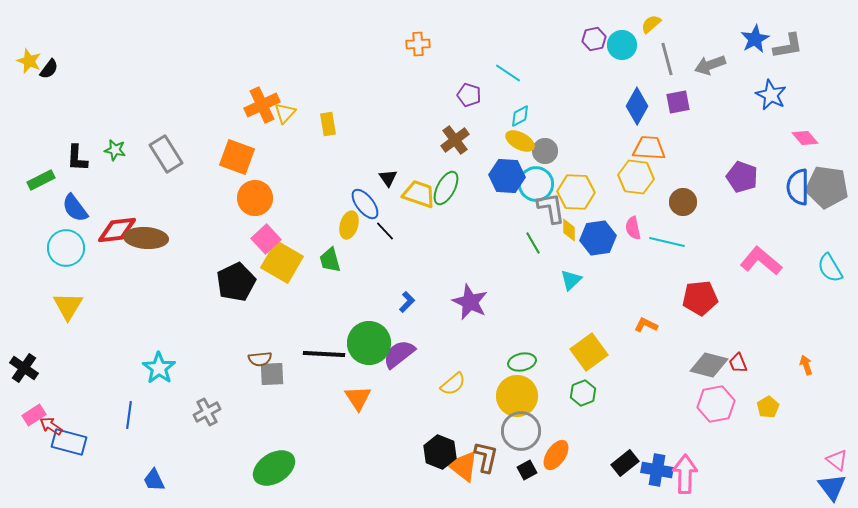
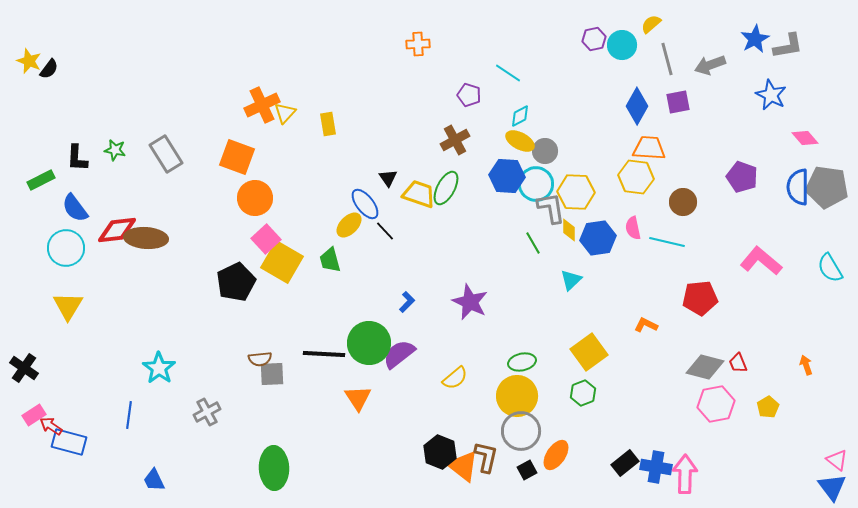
brown cross at (455, 140): rotated 8 degrees clockwise
yellow ellipse at (349, 225): rotated 28 degrees clockwise
gray diamond at (709, 365): moved 4 px left, 2 px down
yellow semicircle at (453, 384): moved 2 px right, 6 px up
green ellipse at (274, 468): rotated 60 degrees counterclockwise
blue cross at (657, 470): moved 1 px left, 3 px up
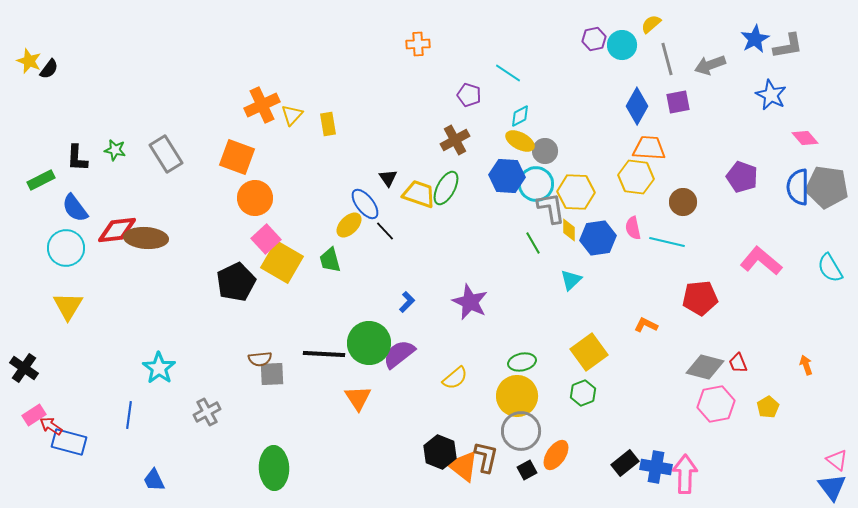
yellow triangle at (285, 113): moved 7 px right, 2 px down
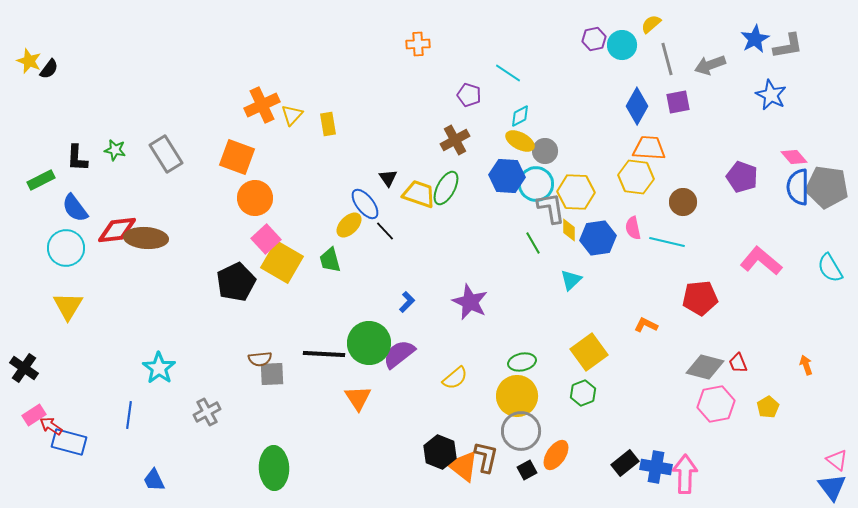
pink diamond at (805, 138): moved 11 px left, 19 px down
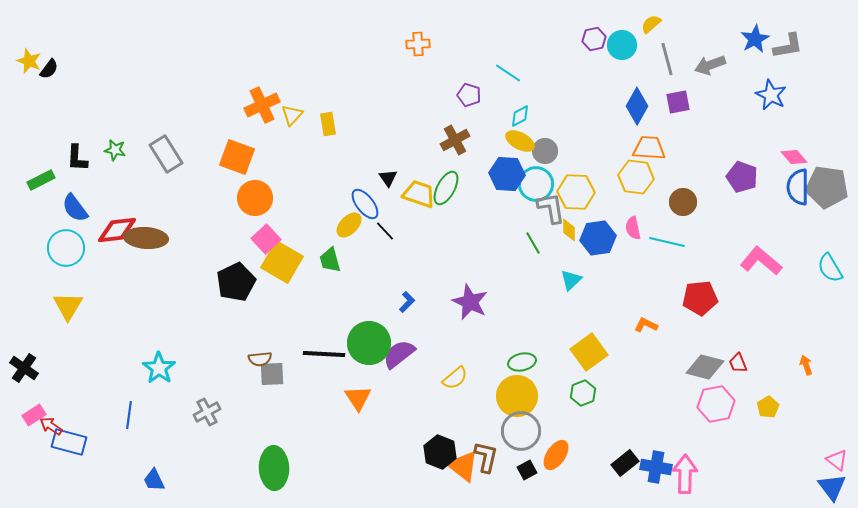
blue hexagon at (507, 176): moved 2 px up
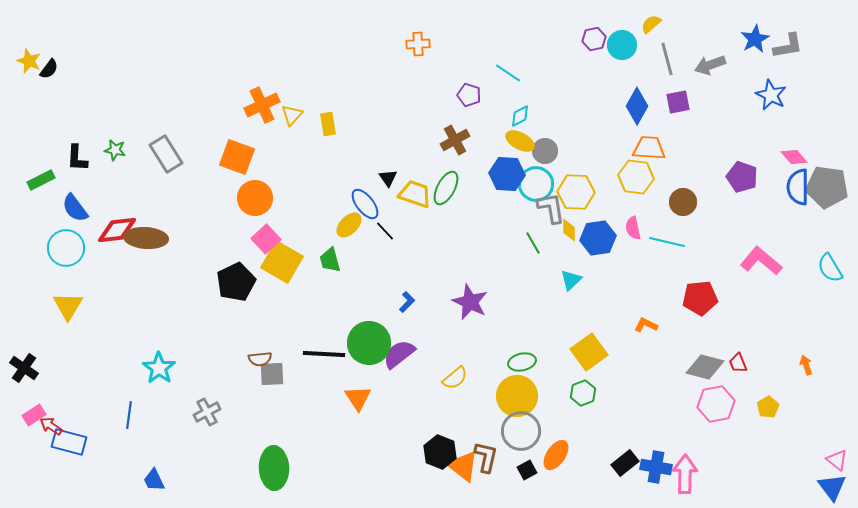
yellow trapezoid at (419, 194): moved 4 px left
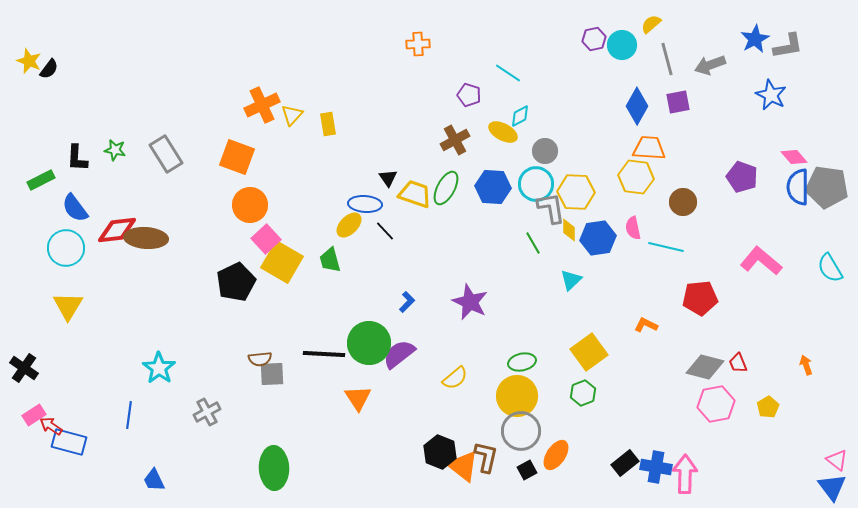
yellow ellipse at (520, 141): moved 17 px left, 9 px up
blue hexagon at (507, 174): moved 14 px left, 13 px down
orange circle at (255, 198): moved 5 px left, 7 px down
blue ellipse at (365, 204): rotated 48 degrees counterclockwise
cyan line at (667, 242): moved 1 px left, 5 px down
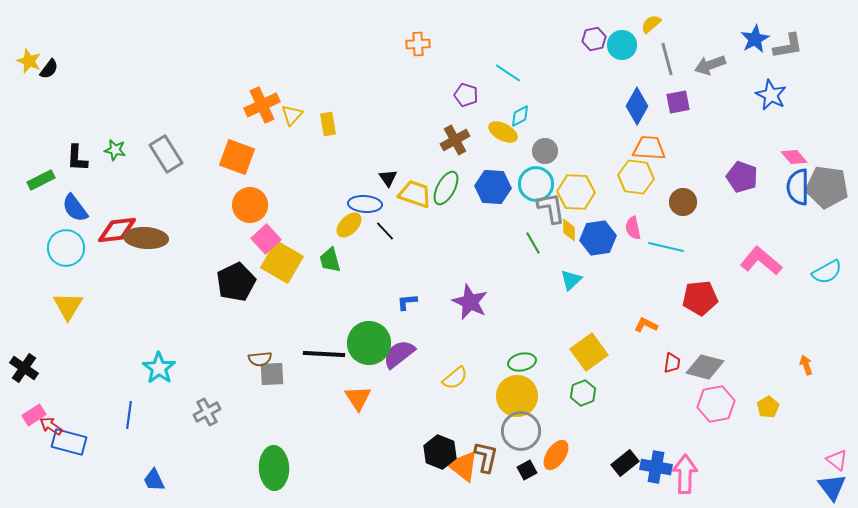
purple pentagon at (469, 95): moved 3 px left
cyan semicircle at (830, 268): moved 3 px left, 4 px down; rotated 88 degrees counterclockwise
blue L-shape at (407, 302): rotated 140 degrees counterclockwise
red trapezoid at (738, 363): moved 66 px left; rotated 150 degrees counterclockwise
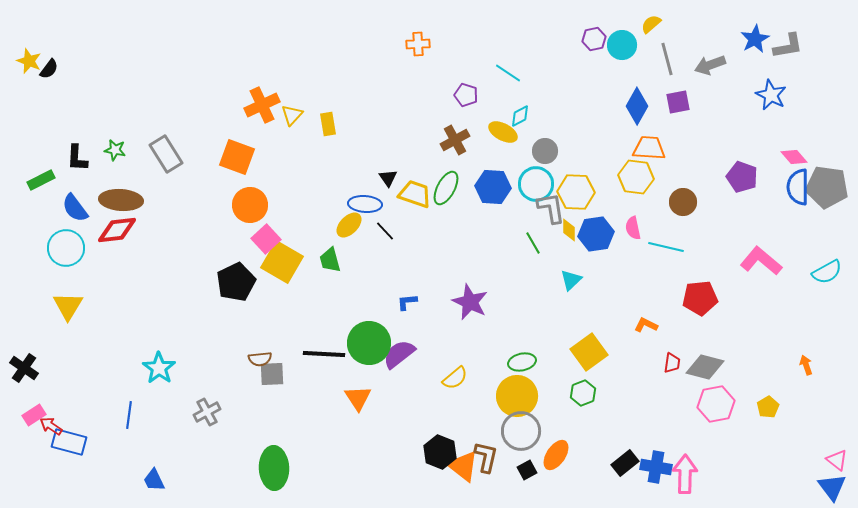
brown ellipse at (146, 238): moved 25 px left, 38 px up
blue hexagon at (598, 238): moved 2 px left, 4 px up
